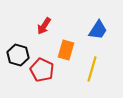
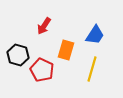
blue trapezoid: moved 3 px left, 5 px down
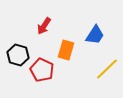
yellow line: moved 15 px right; rotated 30 degrees clockwise
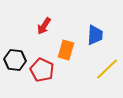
blue trapezoid: rotated 30 degrees counterclockwise
black hexagon: moved 3 px left, 5 px down; rotated 10 degrees counterclockwise
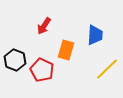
black hexagon: rotated 15 degrees clockwise
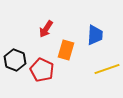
red arrow: moved 2 px right, 3 px down
yellow line: rotated 25 degrees clockwise
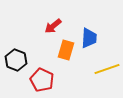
red arrow: moved 7 px right, 3 px up; rotated 18 degrees clockwise
blue trapezoid: moved 6 px left, 3 px down
black hexagon: moved 1 px right
red pentagon: moved 10 px down
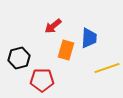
black hexagon: moved 3 px right, 2 px up; rotated 25 degrees clockwise
yellow line: moved 1 px up
red pentagon: rotated 25 degrees counterclockwise
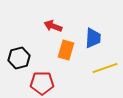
red arrow: rotated 60 degrees clockwise
blue trapezoid: moved 4 px right
yellow line: moved 2 px left
red pentagon: moved 3 px down
